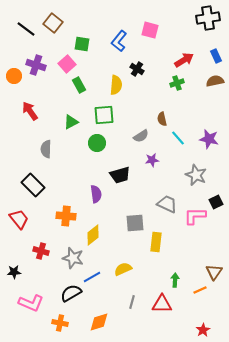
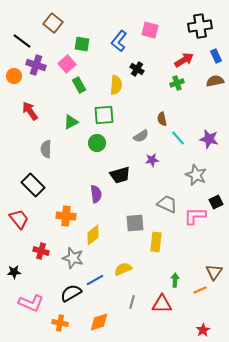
black cross at (208, 18): moved 8 px left, 8 px down
black line at (26, 29): moved 4 px left, 12 px down
blue line at (92, 277): moved 3 px right, 3 px down
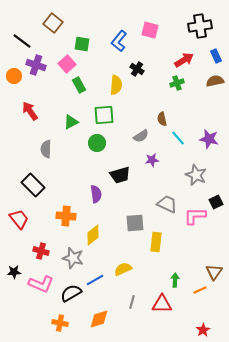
pink L-shape at (31, 303): moved 10 px right, 19 px up
orange diamond at (99, 322): moved 3 px up
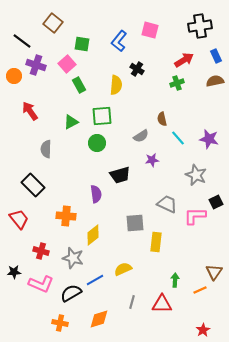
green square at (104, 115): moved 2 px left, 1 px down
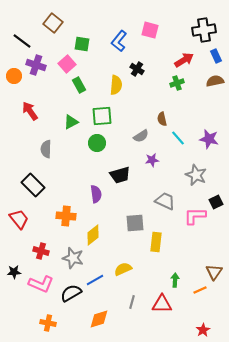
black cross at (200, 26): moved 4 px right, 4 px down
gray trapezoid at (167, 204): moved 2 px left, 3 px up
orange cross at (60, 323): moved 12 px left
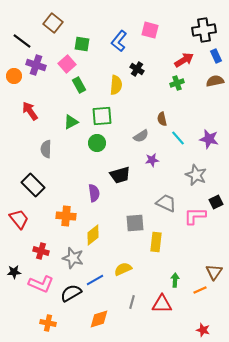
purple semicircle at (96, 194): moved 2 px left, 1 px up
gray trapezoid at (165, 201): moved 1 px right, 2 px down
red star at (203, 330): rotated 24 degrees counterclockwise
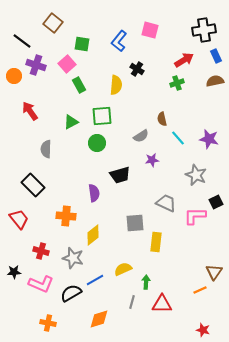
green arrow at (175, 280): moved 29 px left, 2 px down
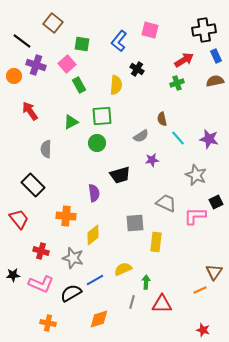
black star at (14, 272): moved 1 px left, 3 px down
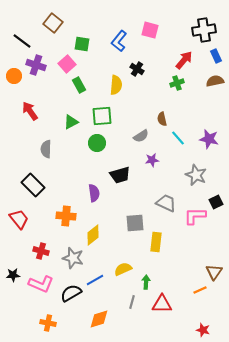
red arrow at (184, 60): rotated 18 degrees counterclockwise
